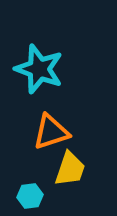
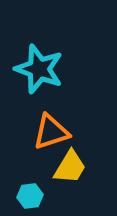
yellow trapezoid: moved 2 px up; rotated 12 degrees clockwise
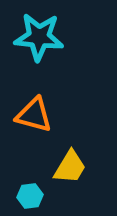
cyan star: moved 32 px up; rotated 15 degrees counterclockwise
orange triangle: moved 17 px left, 17 px up; rotated 33 degrees clockwise
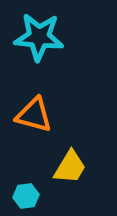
cyan hexagon: moved 4 px left
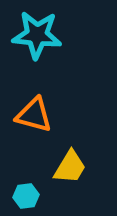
cyan star: moved 2 px left, 2 px up
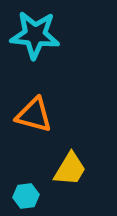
cyan star: moved 2 px left
yellow trapezoid: moved 2 px down
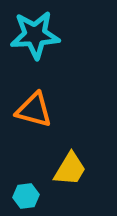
cyan star: rotated 9 degrees counterclockwise
orange triangle: moved 5 px up
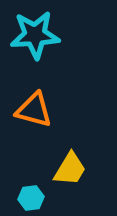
cyan hexagon: moved 5 px right, 2 px down
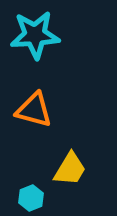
cyan hexagon: rotated 15 degrees counterclockwise
